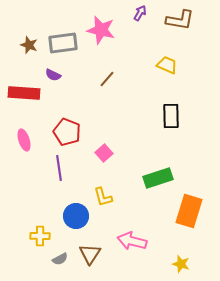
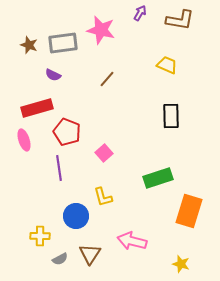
red rectangle: moved 13 px right, 15 px down; rotated 20 degrees counterclockwise
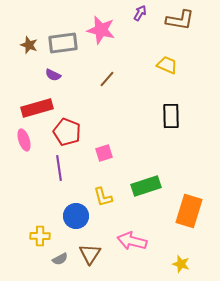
pink square: rotated 24 degrees clockwise
green rectangle: moved 12 px left, 8 px down
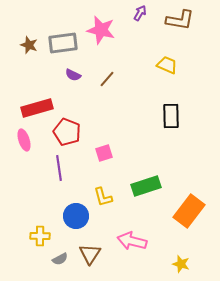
purple semicircle: moved 20 px right
orange rectangle: rotated 20 degrees clockwise
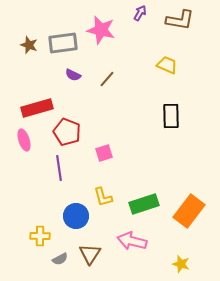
green rectangle: moved 2 px left, 18 px down
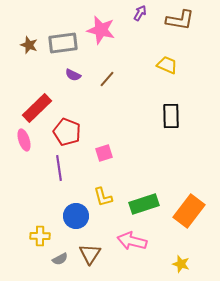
red rectangle: rotated 28 degrees counterclockwise
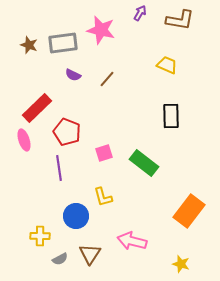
green rectangle: moved 41 px up; rotated 56 degrees clockwise
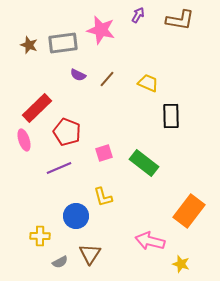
purple arrow: moved 2 px left, 2 px down
yellow trapezoid: moved 19 px left, 18 px down
purple semicircle: moved 5 px right
purple line: rotated 75 degrees clockwise
pink arrow: moved 18 px right
gray semicircle: moved 3 px down
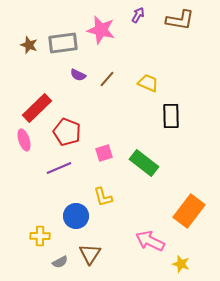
pink arrow: rotated 12 degrees clockwise
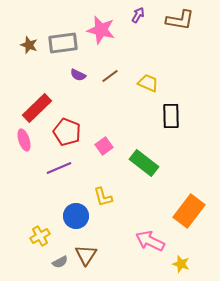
brown line: moved 3 px right, 3 px up; rotated 12 degrees clockwise
pink square: moved 7 px up; rotated 18 degrees counterclockwise
yellow cross: rotated 30 degrees counterclockwise
brown triangle: moved 4 px left, 1 px down
